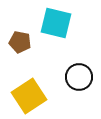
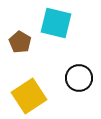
brown pentagon: rotated 20 degrees clockwise
black circle: moved 1 px down
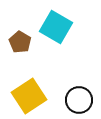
cyan square: moved 4 px down; rotated 16 degrees clockwise
black circle: moved 22 px down
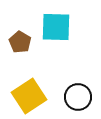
cyan square: rotated 28 degrees counterclockwise
black circle: moved 1 px left, 3 px up
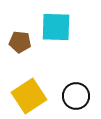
brown pentagon: rotated 25 degrees counterclockwise
black circle: moved 2 px left, 1 px up
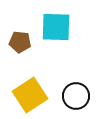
yellow square: moved 1 px right, 1 px up
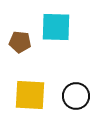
yellow square: rotated 36 degrees clockwise
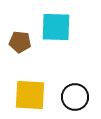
black circle: moved 1 px left, 1 px down
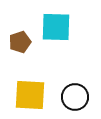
brown pentagon: rotated 25 degrees counterclockwise
